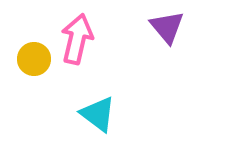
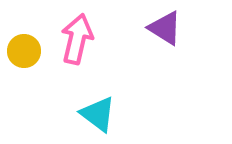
purple triangle: moved 2 px left, 1 px down; rotated 18 degrees counterclockwise
yellow circle: moved 10 px left, 8 px up
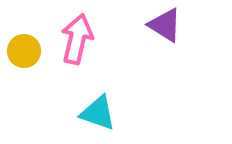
purple triangle: moved 3 px up
cyan triangle: moved 1 px up; rotated 18 degrees counterclockwise
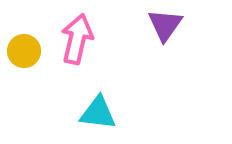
purple triangle: rotated 33 degrees clockwise
cyan triangle: rotated 12 degrees counterclockwise
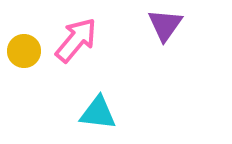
pink arrow: moved 1 px left, 1 px down; rotated 27 degrees clockwise
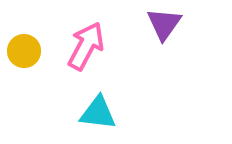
purple triangle: moved 1 px left, 1 px up
pink arrow: moved 10 px right, 6 px down; rotated 12 degrees counterclockwise
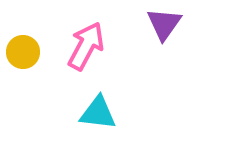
yellow circle: moved 1 px left, 1 px down
